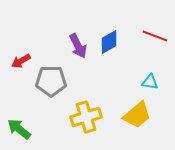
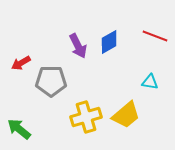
red arrow: moved 2 px down
yellow trapezoid: moved 11 px left
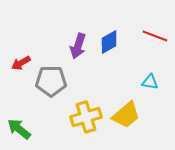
purple arrow: rotated 45 degrees clockwise
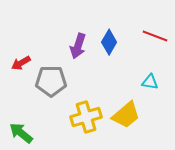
blue diamond: rotated 30 degrees counterclockwise
green arrow: moved 2 px right, 4 px down
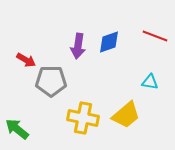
blue diamond: rotated 40 degrees clockwise
purple arrow: rotated 10 degrees counterclockwise
red arrow: moved 5 px right, 3 px up; rotated 120 degrees counterclockwise
yellow cross: moved 3 px left, 1 px down; rotated 28 degrees clockwise
green arrow: moved 4 px left, 4 px up
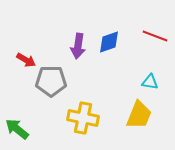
yellow trapezoid: moved 13 px right; rotated 28 degrees counterclockwise
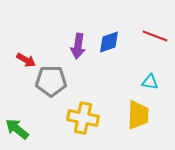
yellow trapezoid: moved 1 px left; rotated 20 degrees counterclockwise
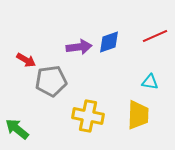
red line: rotated 45 degrees counterclockwise
purple arrow: moved 1 px right, 1 px down; rotated 105 degrees counterclockwise
gray pentagon: rotated 8 degrees counterclockwise
yellow cross: moved 5 px right, 2 px up
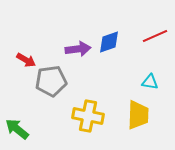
purple arrow: moved 1 px left, 2 px down
